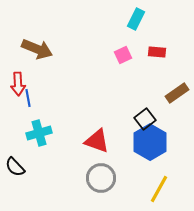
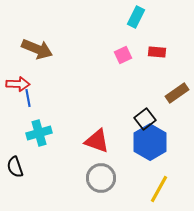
cyan rectangle: moved 2 px up
red arrow: rotated 85 degrees counterclockwise
black semicircle: rotated 25 degrees clockwise
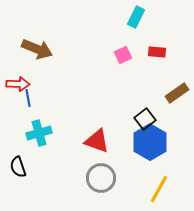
black semicircle: moved 3 px right
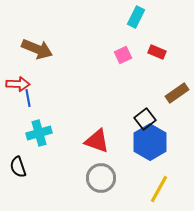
red rectangle: rotated 18 degrees clockwise
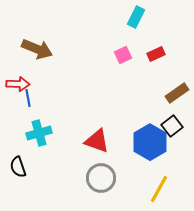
red rectangle: moved 1 px left, 2 px down; rotated 48 degrees counterclockwise
black square: moved 27 px right, 7 px down
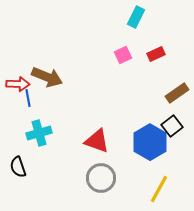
brown arrow: moved 10 px right, 28 px down
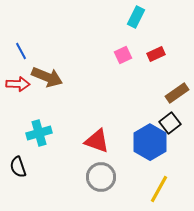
blue line: moved 7 px left, 47 px up; rotated 18 degrees counterclockwise
black square: moved 2 px left, 3 px up
gray circle: moved 1 px up
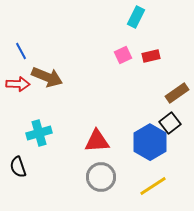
red rectangle: moved 5 px left, 2 px down; rotated 12 degrees clockwise
red triangle: rotated 24 degrees counterclockwise
yellow line: moved 6 px left, 3 px up; rotated 28 degrees clockwise
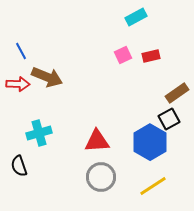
cyan rectangle: rotated 35 degrees clockwise
black square: moved 1 px left, 4 px up; rotated 10 degrees clockwise
black semicircle: moved 1 px right, 1 px up
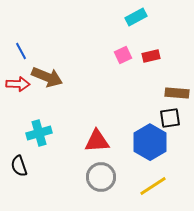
brown rectangle: rotated 40 degrees clockwise
black square: moved 1 px right, 1 px up; rotated 20 degrees clockwise
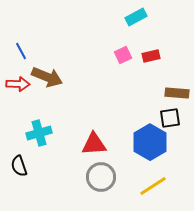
red triangle: moved 3 px left, 3 px down
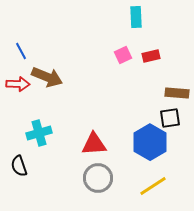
cyan rectangle: rotated 65 degrees counterclockwise
gray circle: moved 3 px left, 1 px down
